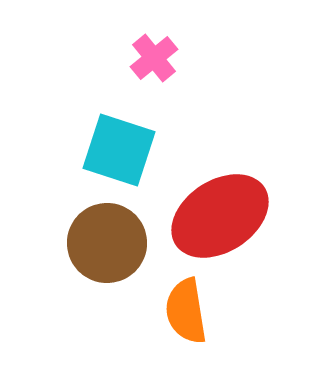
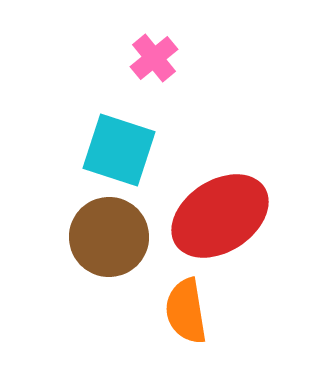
brown circle: moved 2 px right, 6 px up
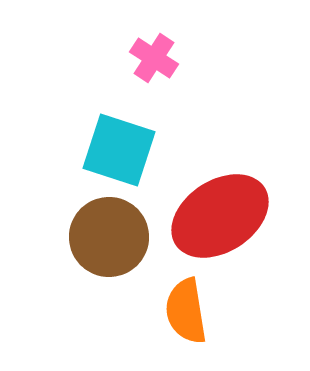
pink cross: rotated 18 degrees counterclockwise
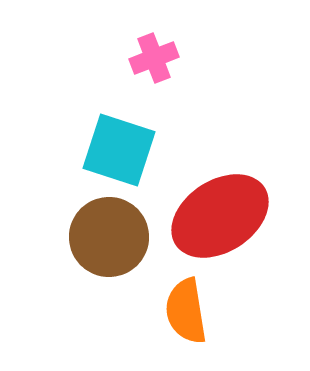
pink cross: rotated 36 degrees clockwise
